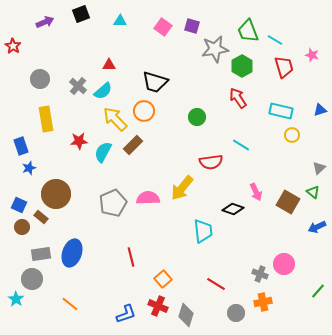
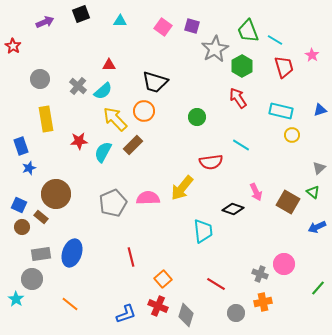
gray star at (215, 49): rotated 20 degrees counterclockwise
pink star at (312, 55): rotated 16 degrees clockwise
green line at (318, 291): moved 3 px up
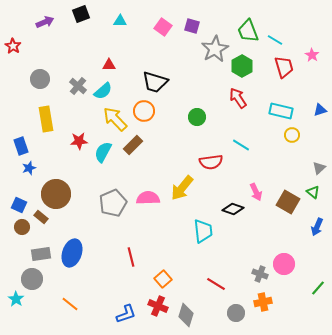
blue arrow at (317, 227): rotated 42 degrees counterclockwise
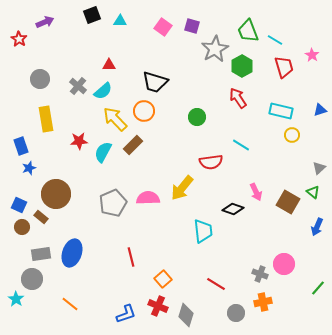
black square at (81, 14): moved 11 px right, 1 px down
red star at (13, 46): moved 6 px right, 7 px up
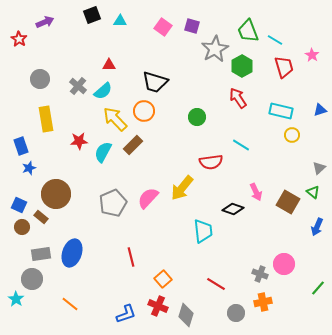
pink semicircle at (148, 198): rotated 45 degrees counterclockwise
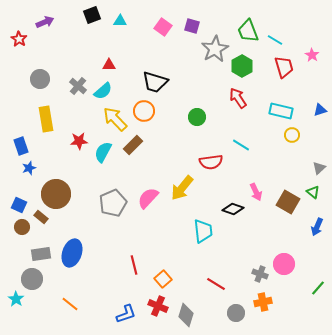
red line at (131, 257): moved 3 px right, 8 px down
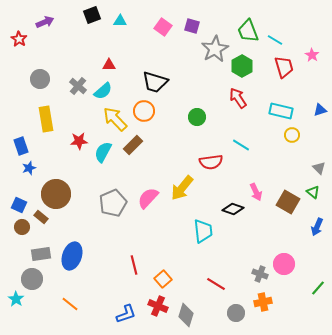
gray triangle at (319, 168): rotated 32 degrees counterclockwise
blue ellipse at (72, 253): moved 3 px down
